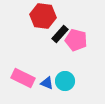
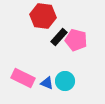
black rectangle: moved 1 px left, 3 px down
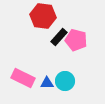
blue triangle: rotated 24 degrees counterclockwise
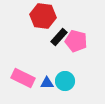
pink pentagon: moved 1 px down
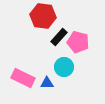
pink pentagon: moved 2 px right, 1 px down
cyan circle: moved 1 px left, 14 px up
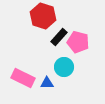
red hexagon: rotated 10 degrees clockwise
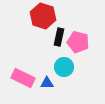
black rectangle: rotated 30 degrees counterclockwise
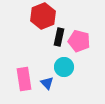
red hexagon: rotated 20 degrees clockwise
pink pentagon: moved 1 px right, 1 px up
pink rectangle: moved 1 px right, 1 px down; rotated 55 degrees clockwise
blue triangle: rotated 48 degrees clockwise
